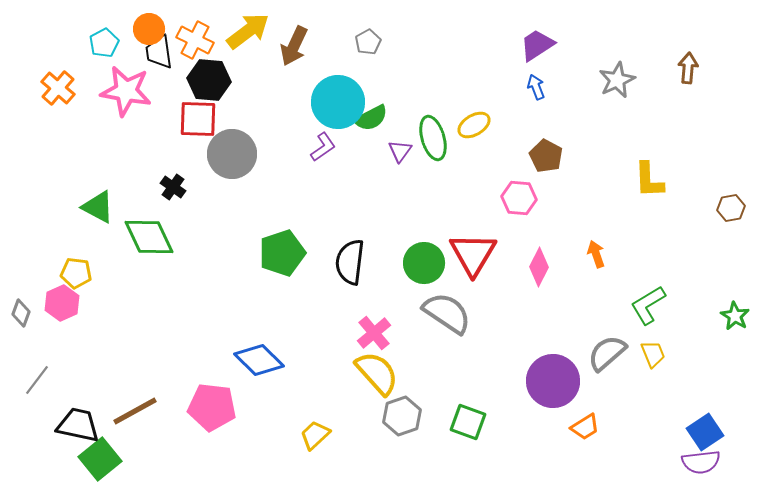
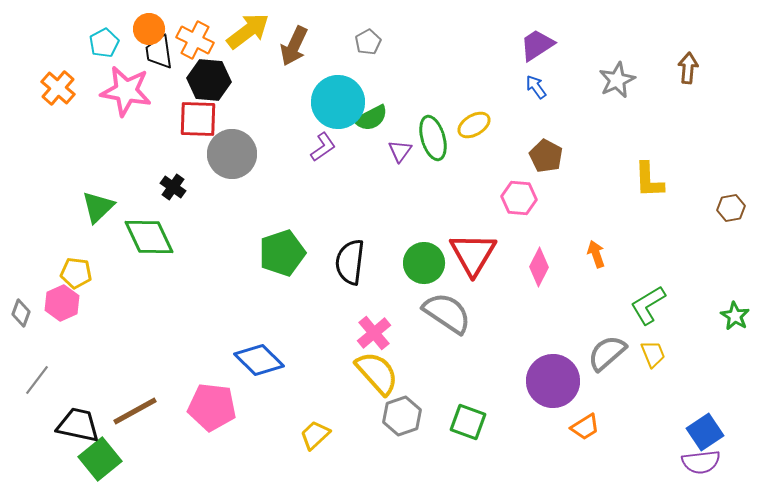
blue arrow at (536, 87): rotated 15 degrees counterclockwise
green triangle at (98, 207): rotated 48 degrees clockwise
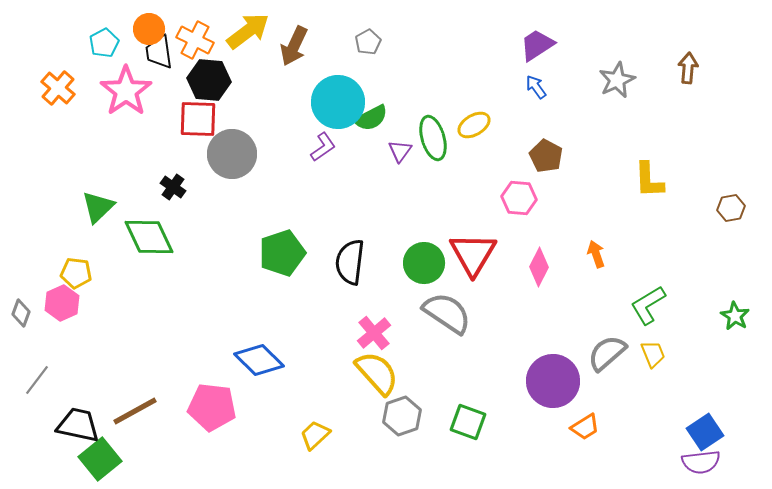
pink star at (126, 91): rotated 27 degrees clockwise
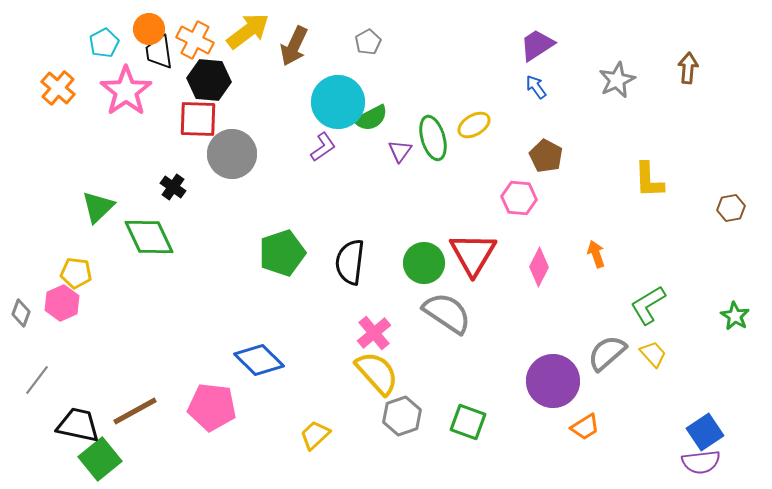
yellow trapezoid at (653, 354): rotated 20 degrees counterclockwise
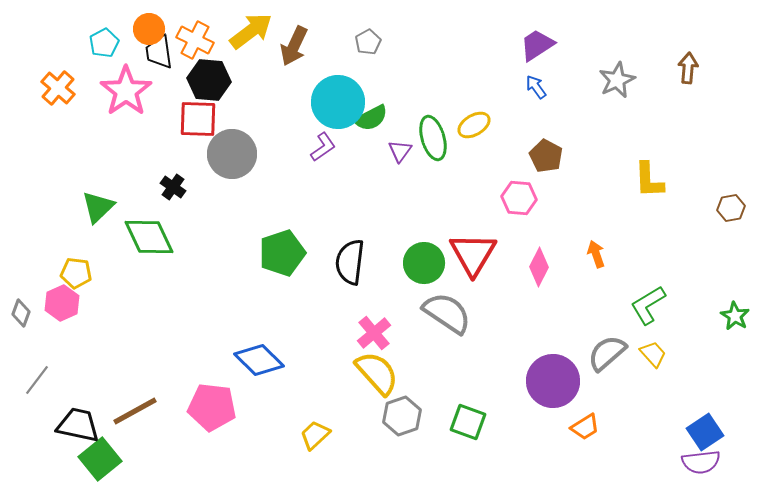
yellow arrow at (248, 31): moved 3 px right
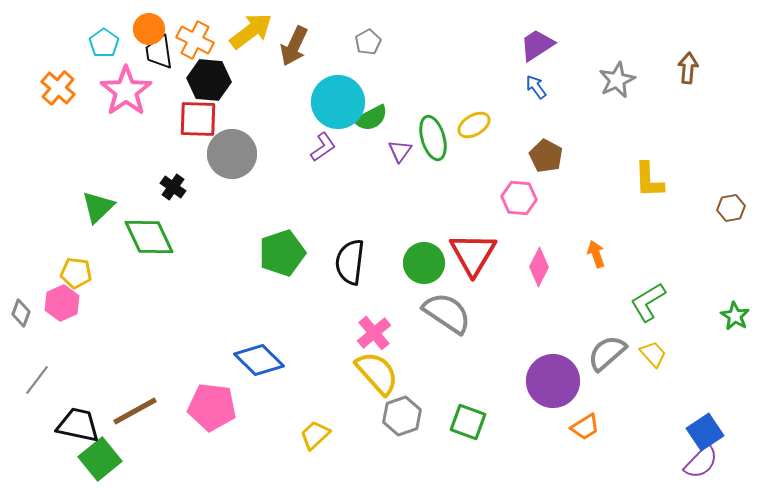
cyan pentagon at (104, 43): rotated 8 degrees counterclockwise
green L-shape at (648, 305): moved 3 px up
purple semicircle at (701, 462): rotated 39 degrees counterclockwise
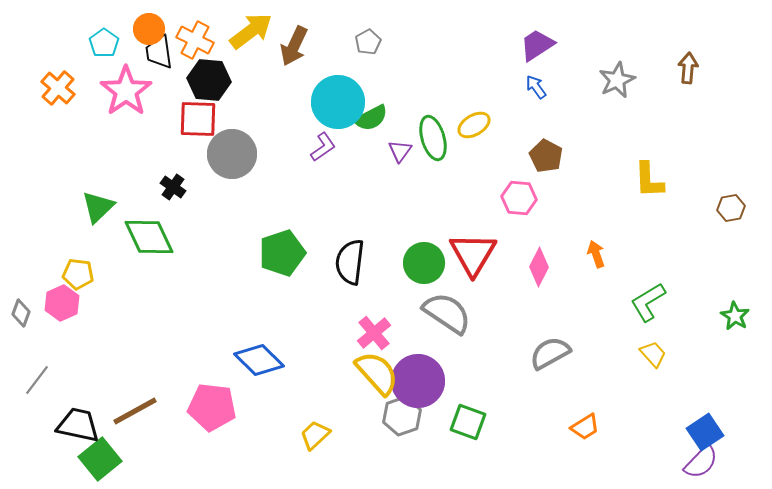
yellow pentagon at (76, 273): moved 2 px right, 1 px down
gray semicircle at (607, 353): moved 57 px left; rotated 12 degrees clockwise
purple circle at (553, 381): moved 135 px left
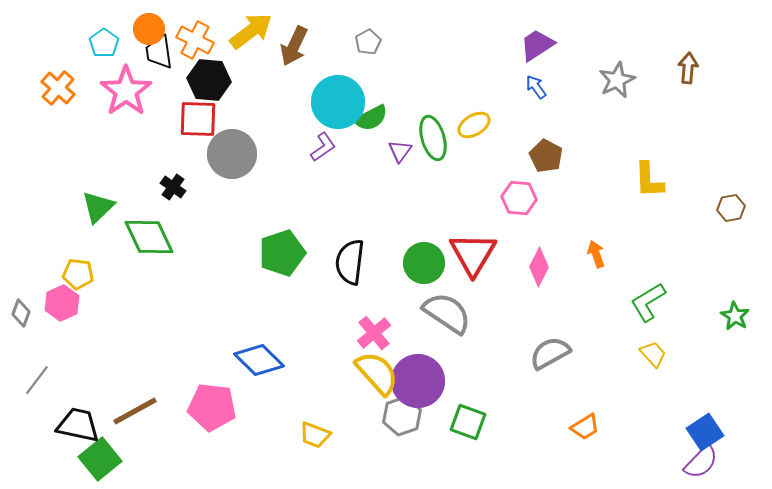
yellow trapezoid at (315, 435): rotated 116 degrees counterclockwise
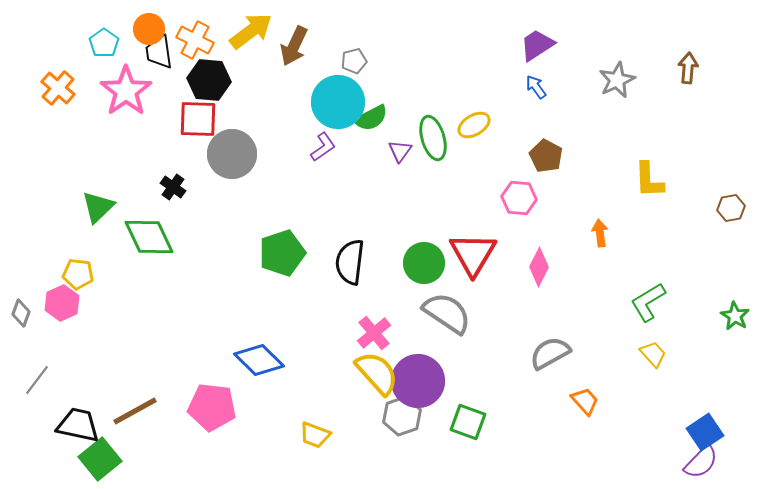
gray pentagon at (368, 42): moved 14 px left, 19 px down; rotated 15 degrees clockwise
orange arrow at (596, 254): moved 4 px right, 21 px up; rotated 12 degrees clockwise
orange trapezoid at (585, 427): moved 26 px up; rotated 100 degrees counterclockwise
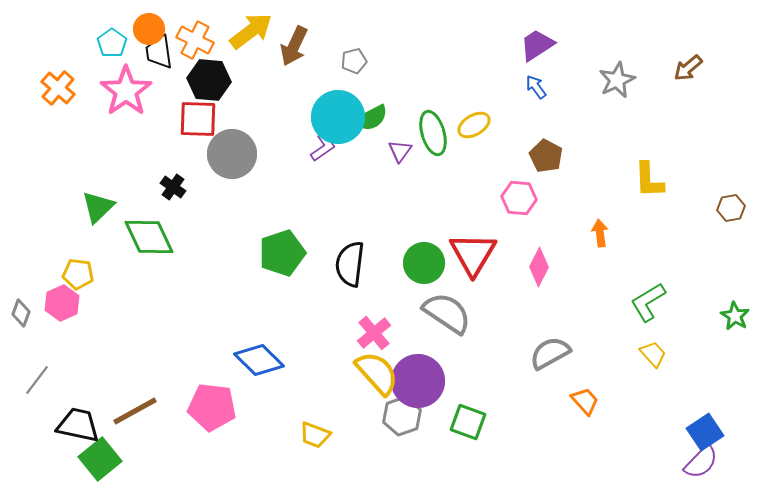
cyan pentagon at (104, 43): moved 8 px right
brown arrow at (688, 68): rotated 136 degrees counterclockwise
cyan circle at (338, 102): moved 15 px down
green ellipse at (433, 138): moved 5 px up
black semicircle at (350, 262): moved 2 px down
